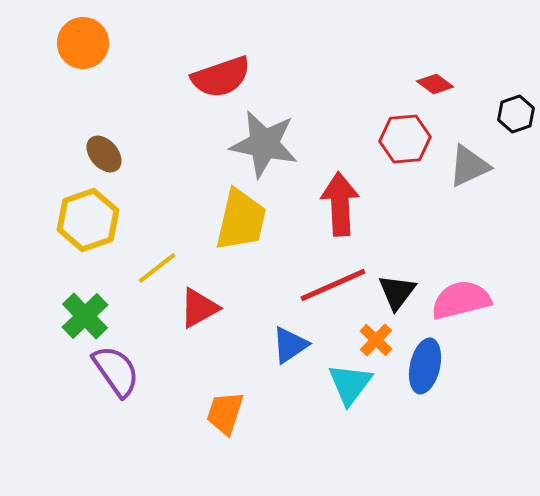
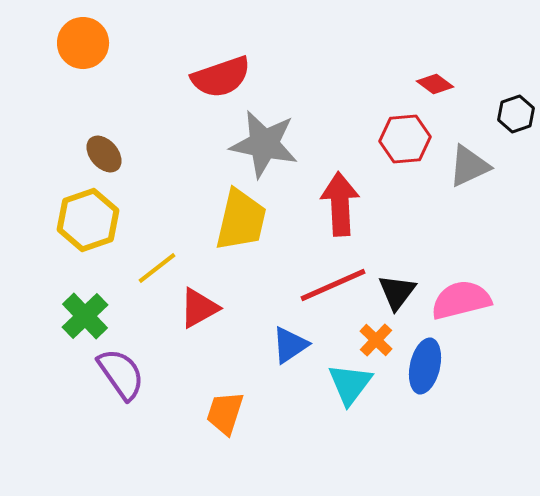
purple semicircle: moved 5 px right, 3 px down
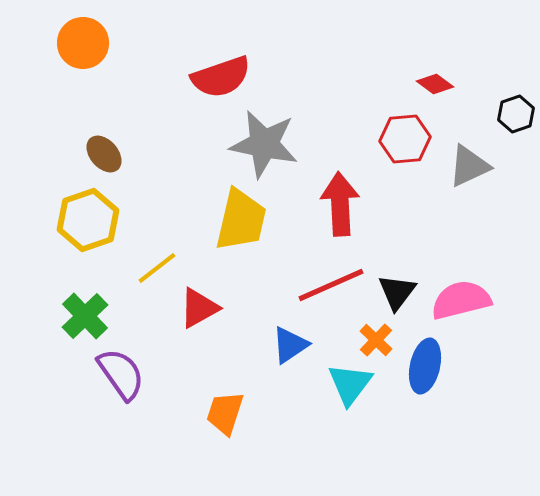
red line: moved 2 px left
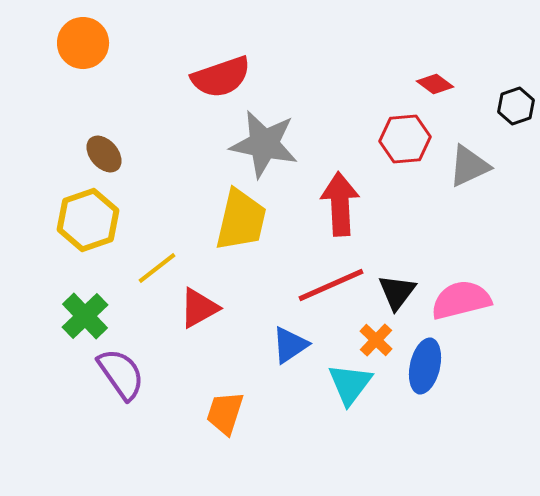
black hexagon: moved 8 px up
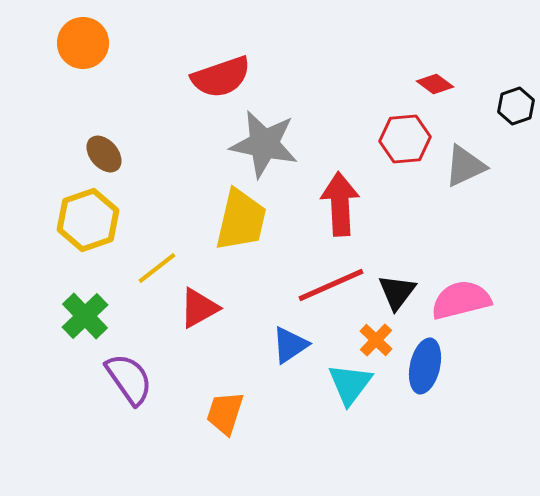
gray triangle: moved 4 px left
purple semicircle: moved 8 px right, 5 px down
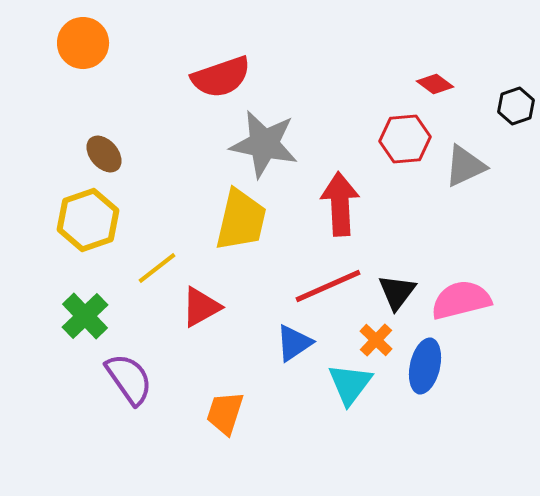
red line: moved 3 px left, 1 px down
red triangle: moved 2 px right, 1 px up
blue triangle: moved 4 px right, 2 px up
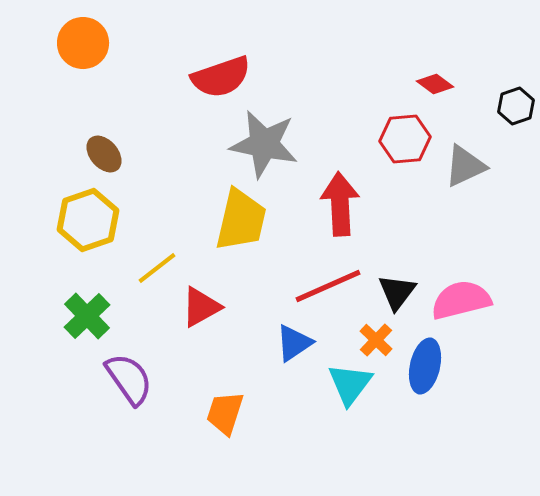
green cross: moved 2 px right
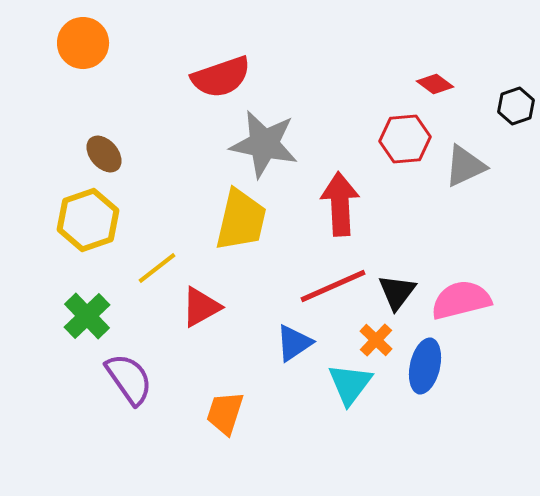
red line: moved 5 px right
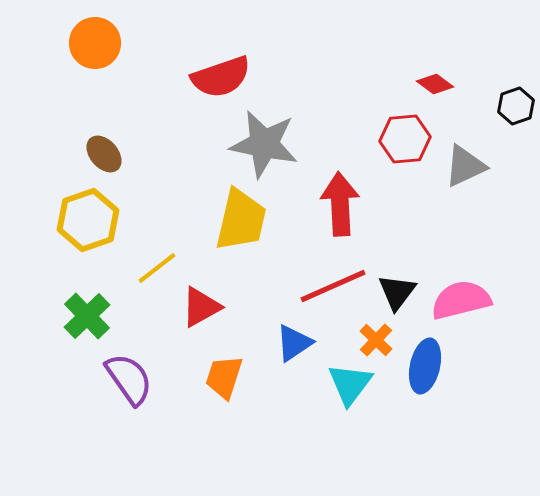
orange circle: moved 12 px right
orange trapezoid: moved 1 px left, 36 px up
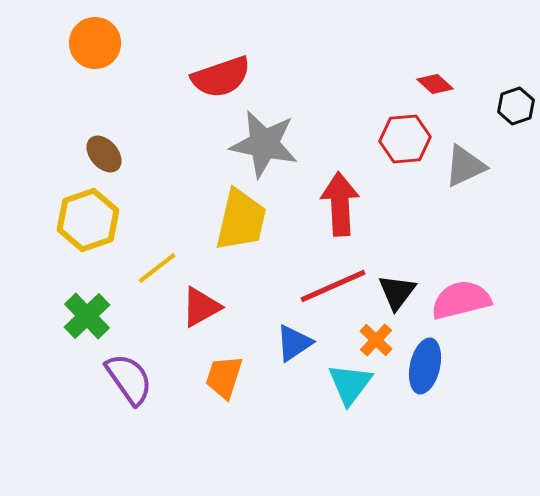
red diamond: rotated 6 degrees clockwise
